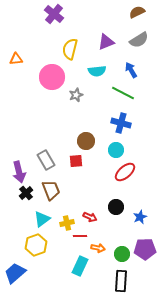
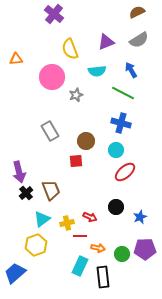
yellow semicircle: rotated 35 degrees counterclockwise
gray rectangle: moved 4 px right, 29 px up
black rectangle: moved 18 px left, 4 px up; rotated 10 degrees counterclockwise
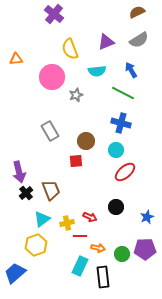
blue star: moved 7 px right
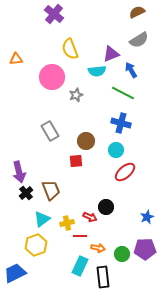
purple triangle: moved 5 px right, 12 px down
black circle: moved 10 px left
blue trapezoid: rotated 15 degrees clockwise
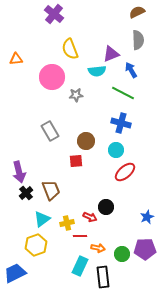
gray semicircle: moved 1 px left; rotated 60 degrees counterclockwise
gray star: rotated 16 degrees clockwise
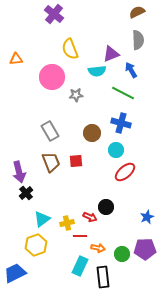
brown circle: moved 6 px right, 8 px up
brown trapezoid: moved 28 px up
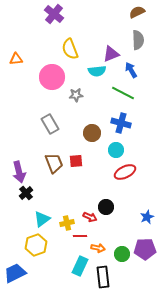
gray rectangle: moved 7 px up
brown trapezoid: moved 3 px right, 1 px down
red ellipse: rotated 15 degrees clockwise
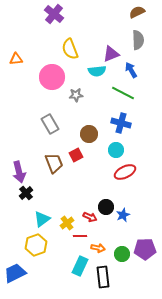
brown circle: moved 3 px left, 1 px down
red square: moved 6 px up; rotated 24 degrees counterclockwise
blue star: moved 24 px left, 2 px up
yellow cross: rotated 24 degrees counterclockwise
